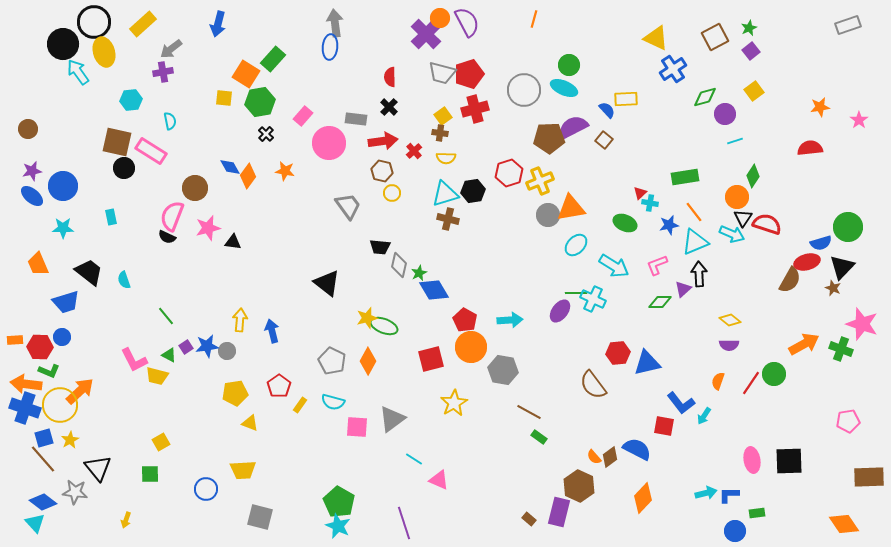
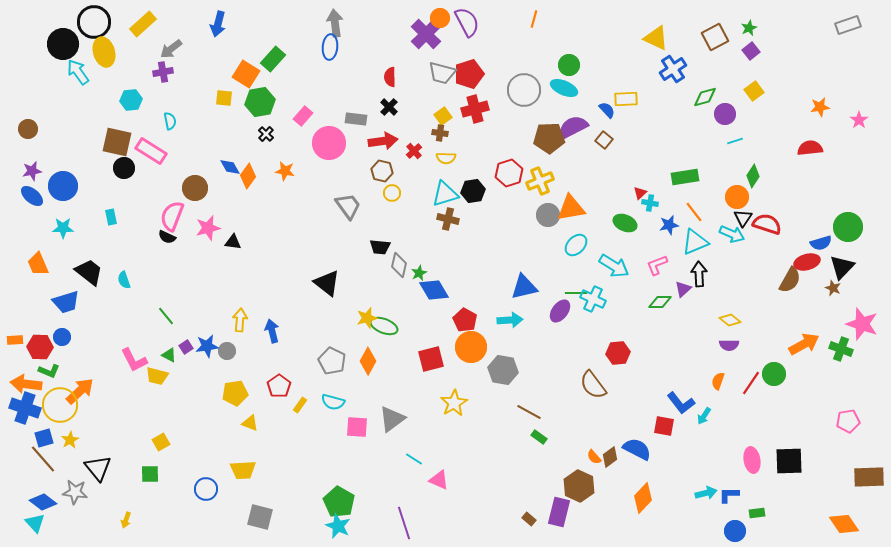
blue triangle at (647, 363): moved 123 px left, 76 px up
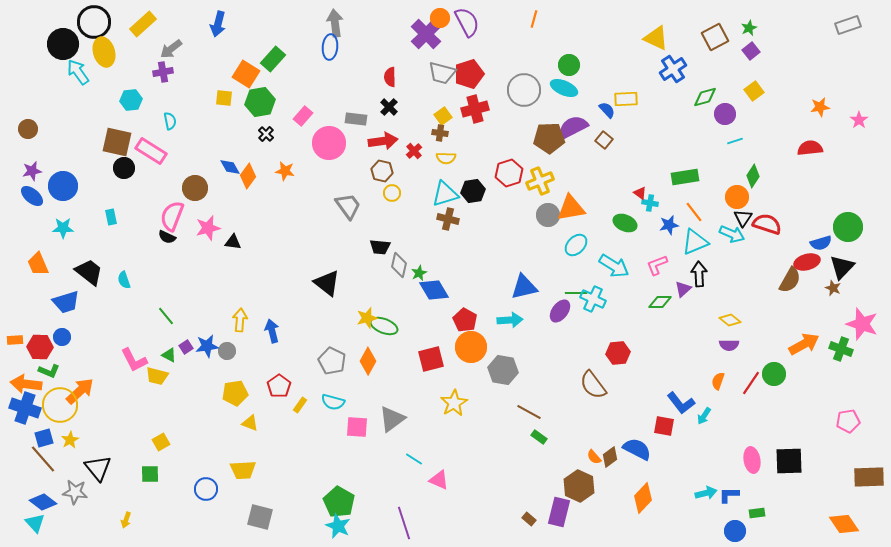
red triangle at (640, 193): rotated 40 degrees counterclockwise
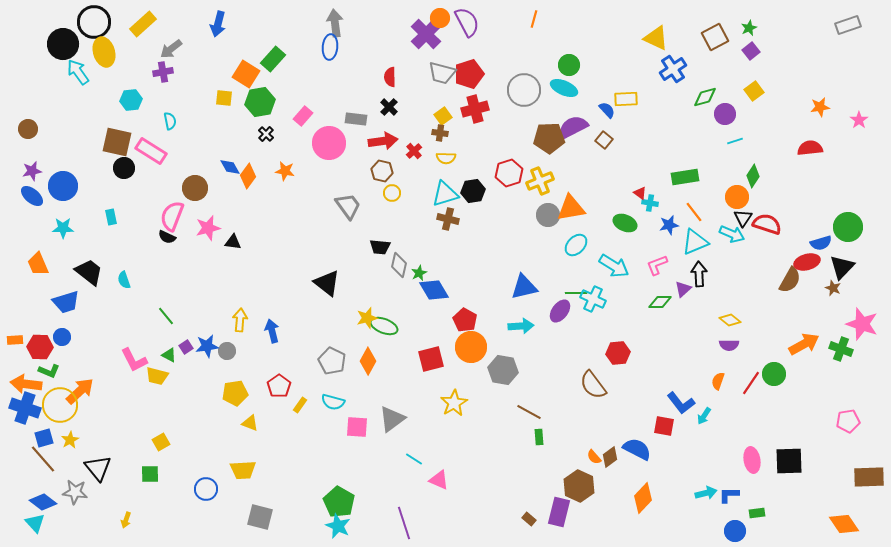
cyan arrow at (510, 320): moved 11 px right, 6 px down
green rectangle at (539, 437): rotated 49 degrees clockwise
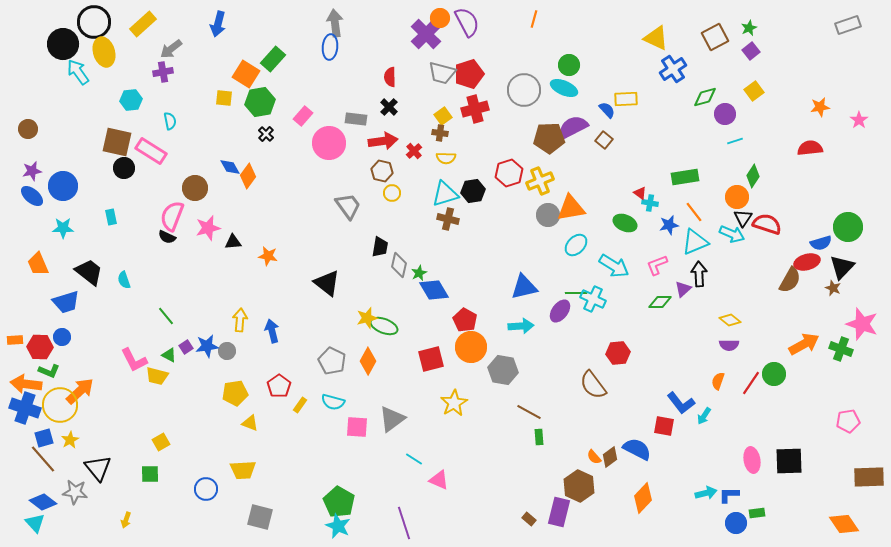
orange star at (285, 171): moved 17 px left, 85 px down
black triangle at (233, 242): rotated 12 degrees counterclockwise
black trapezoid at (380, 247): rotated 85 degrees counterclockwise
blue circle at (735, 531): moved 1 px right, 8 px up
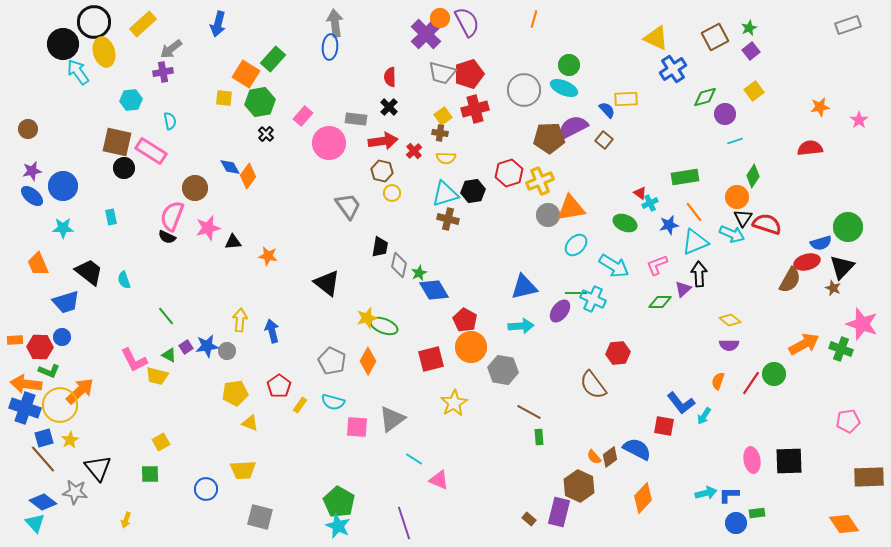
cyan cross at (650, 203): rotated 35 degrees counterclockwise
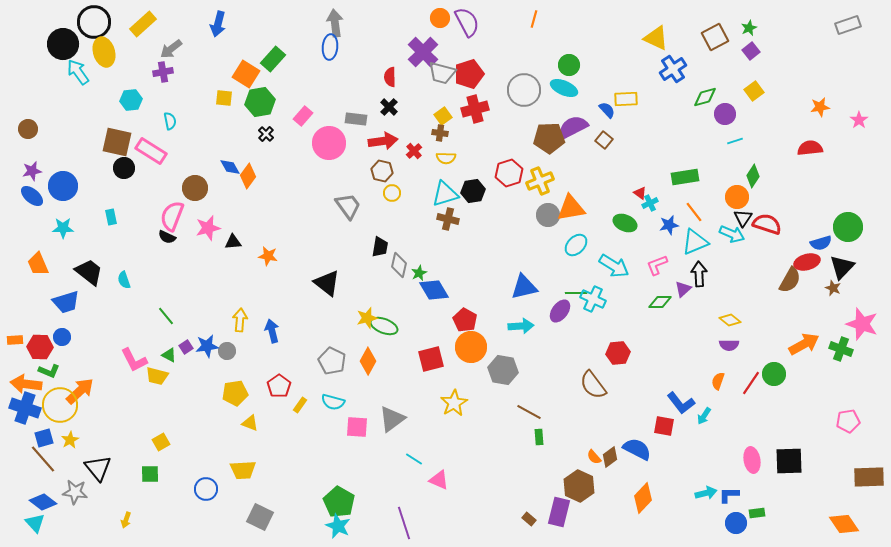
purple cross at (426, 34): moved 3 px left, 18 px down
gray square at (260, 517): rotated 12 degrees clockwise
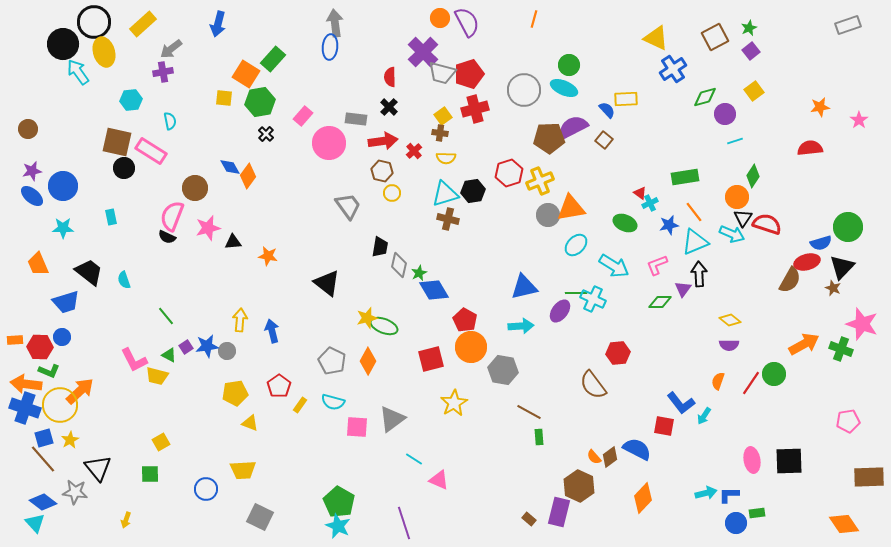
purple triangle at (683, 289): rotated 12 degrees counterclockwise
